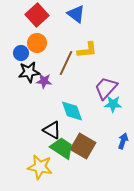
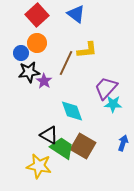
purple star: rotated 28 degrees clockwise
black triangle: moved 3 px left, 5 px down
blue arrow: moved 2 px down
yellow star: moved 1 px left, 1 px up
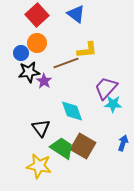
brown line: rotated 45 degrees clockwise
black triangle: moved 8 px left, 7 px up; rotated 24 degrees clockwise
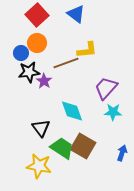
cyan star: moved 8 px down
blue arrow: moved 1 px left, 10 px down
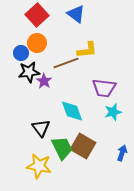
purple trapezoid: moved 2 px left; rotated 125 degrees counterclockwise
cyan star: rotated 18 degrees counterclockwise
green trapezoid: rotated 30 degrees clockwise
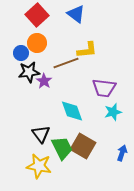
black triangle: moved 6 px down
